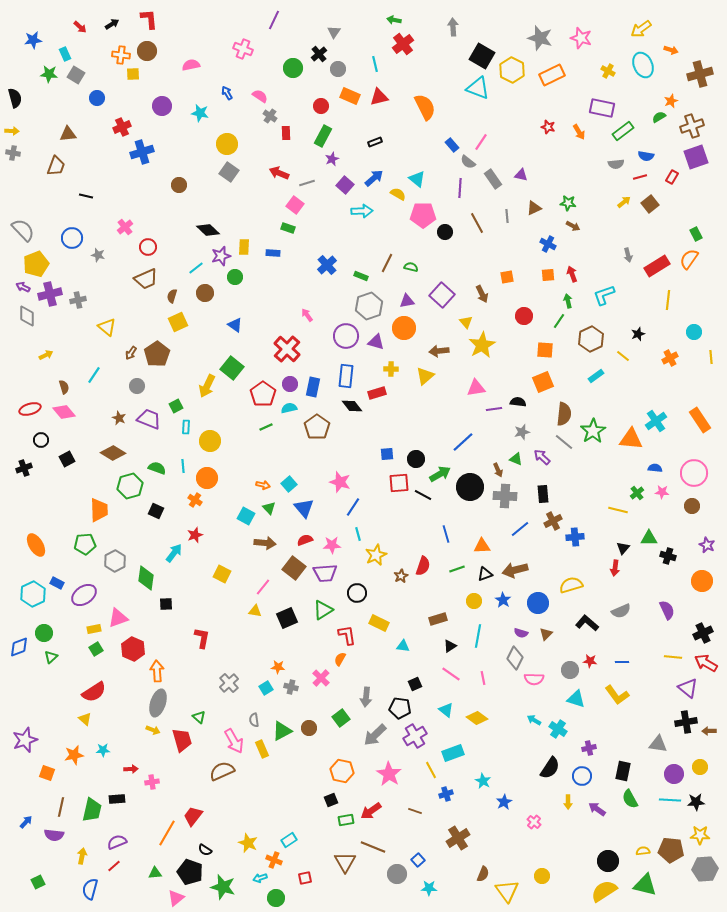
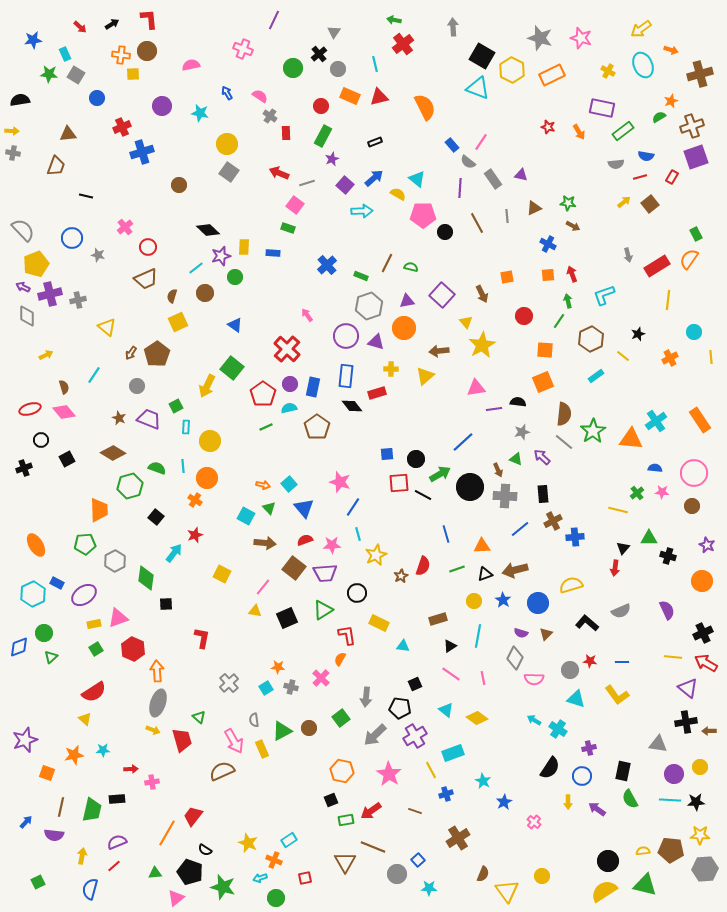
black semicircle at (15, 98): moved 5 px right, 2 px down; rotated 84 degrees counterclockwise
black square at (156, 511): moved 6 px down; rotated 14 degrees clockwise
yellow rectangle at (94, 629): moved 5 px up
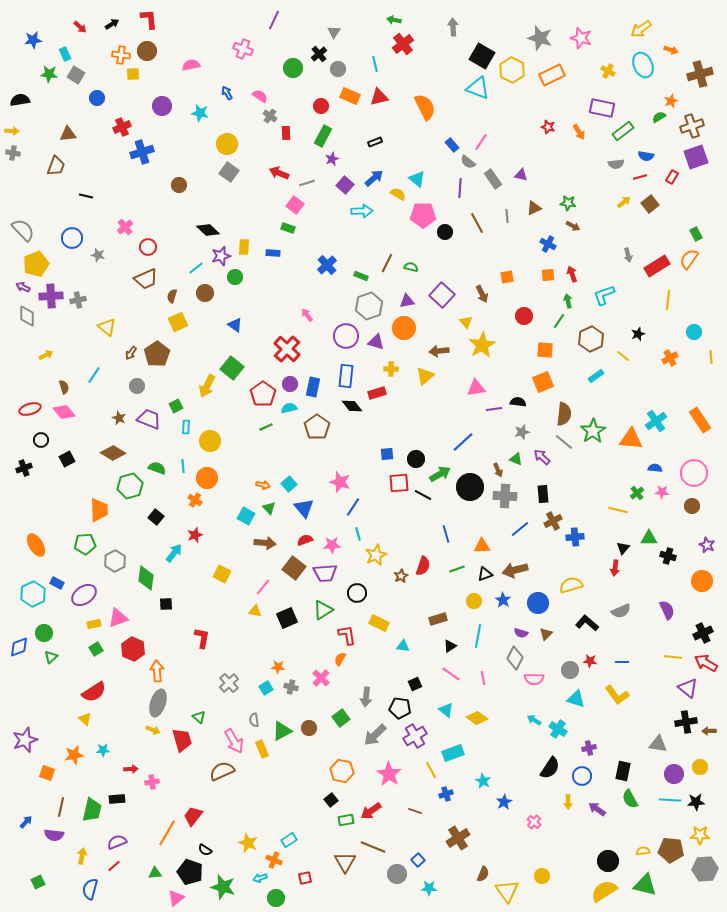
purple cross at (50, 294): moved 1 px right, 2 px down; rotated 10 degrees clockwise
black square at (331, 800): rotated 16 degrees counterclockwise
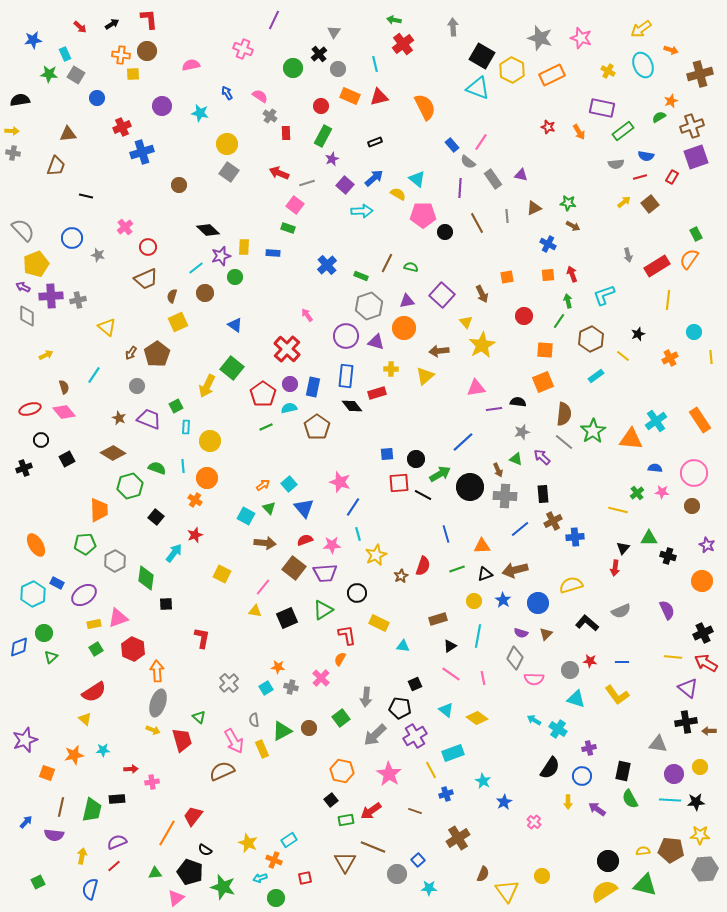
orange arrow at (263, 485): rotated 48 degrees counterclockwise
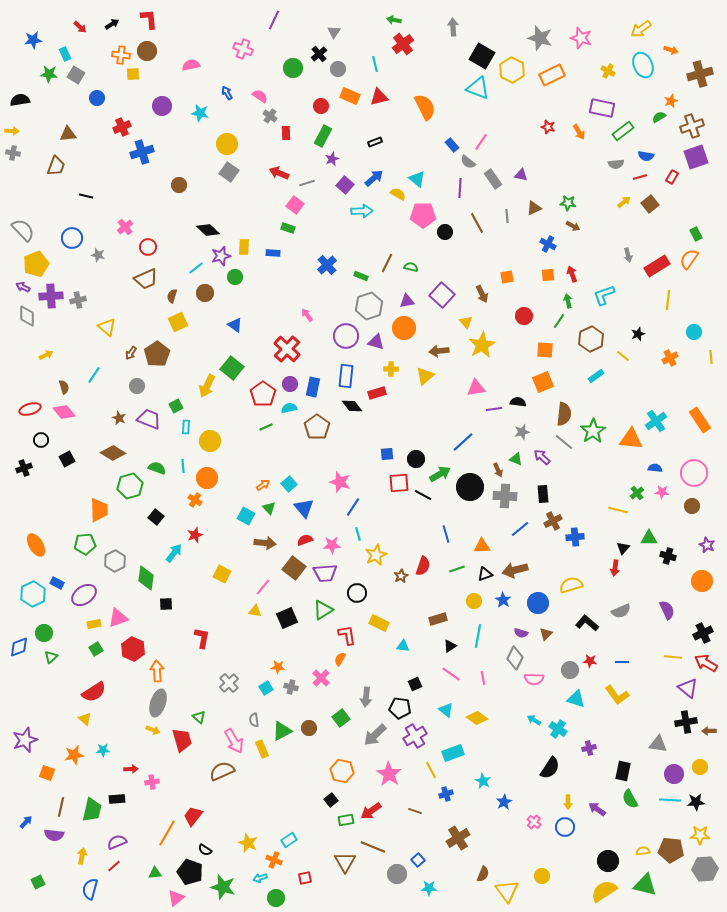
blue circle at (582, 776): moved 17 px left, 51 px down
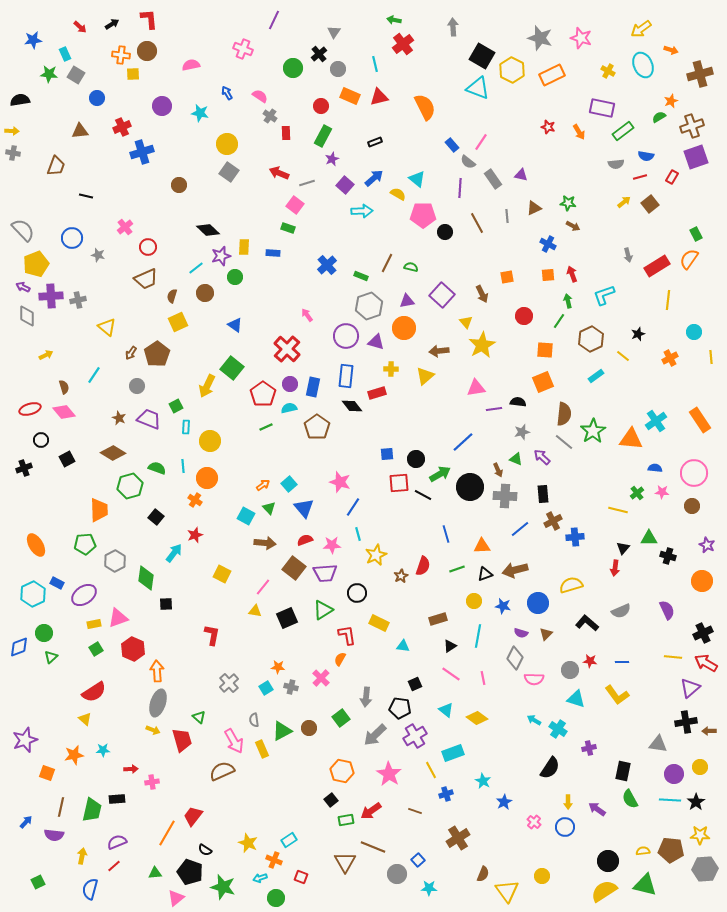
brown triangle at (68, 134): moved 12 px right, 3 px up
blue star at (503, 600): moved 6 px down; rotated 21 degrees counterclockwise
red L-shape at (202, 638): moved 10 px right, 3 px up
purple triangle at (688, 688): moved 2 px right; rotated 40 degrees clockwise
black star at (696, 802): rotated 30 degrees counterclockwise
red square at (305, 878): moved 4 px left, 1 px up; rotated 32 degrees clockwise
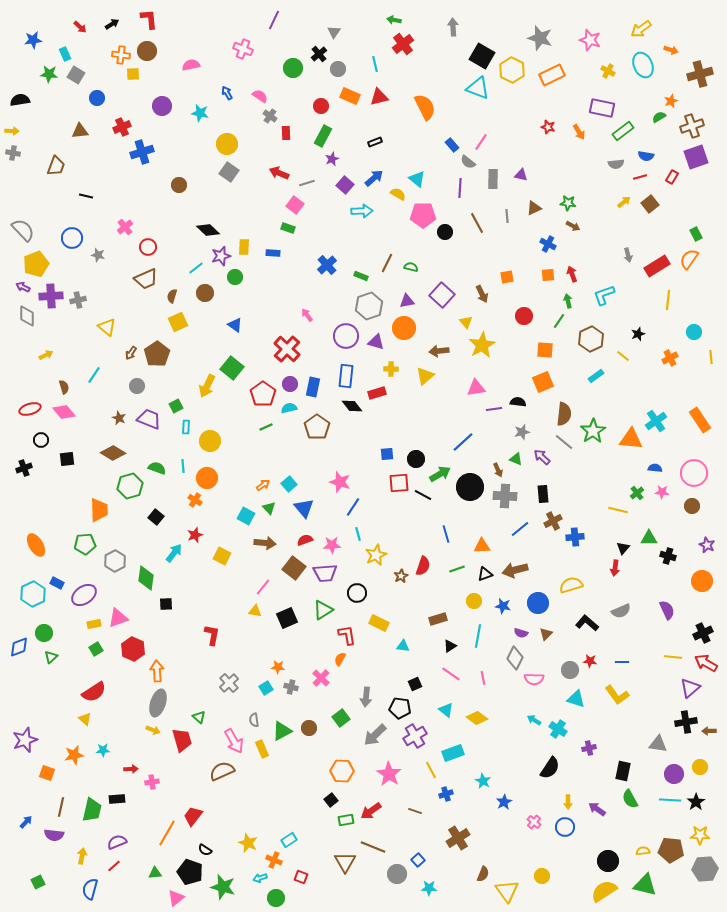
pink star at (581, 38): moved 9 px right, 2 px down
gray rectangle at (493, 179): rotated 36 degrees clockwise
black square at (67, 459): rotated 21 degrees clockwise
yellow square at (222, 574): moved 18 px up
orange hexagon at (342, 771): rotated 10 degrees counterclockwise
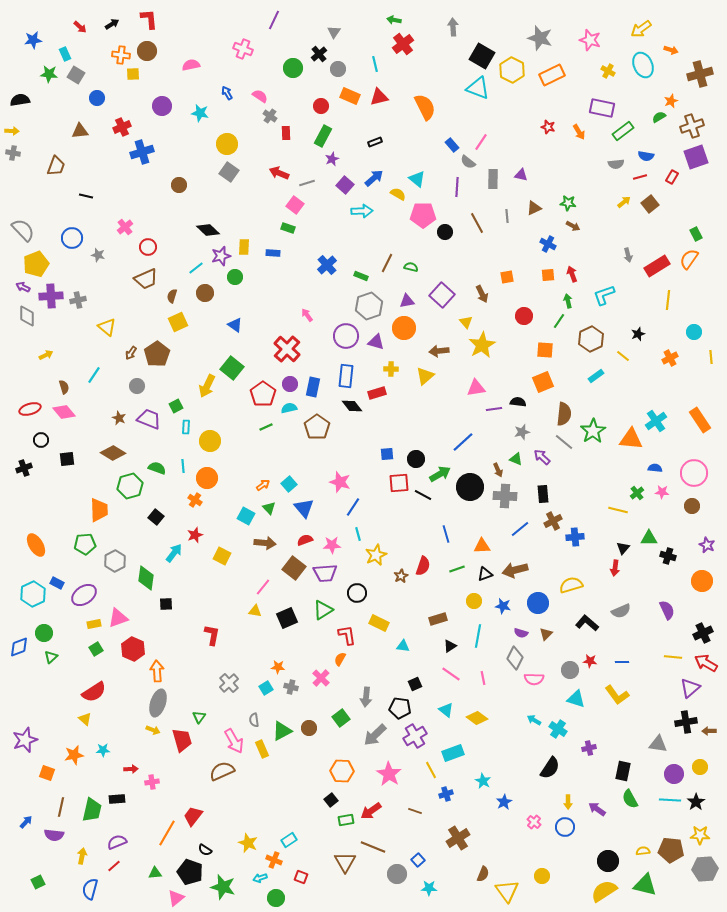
purple line at (460, 188): moved 3 px left, 1 px up
green triangle at (199, 717): rotated 24 degrees clockwise
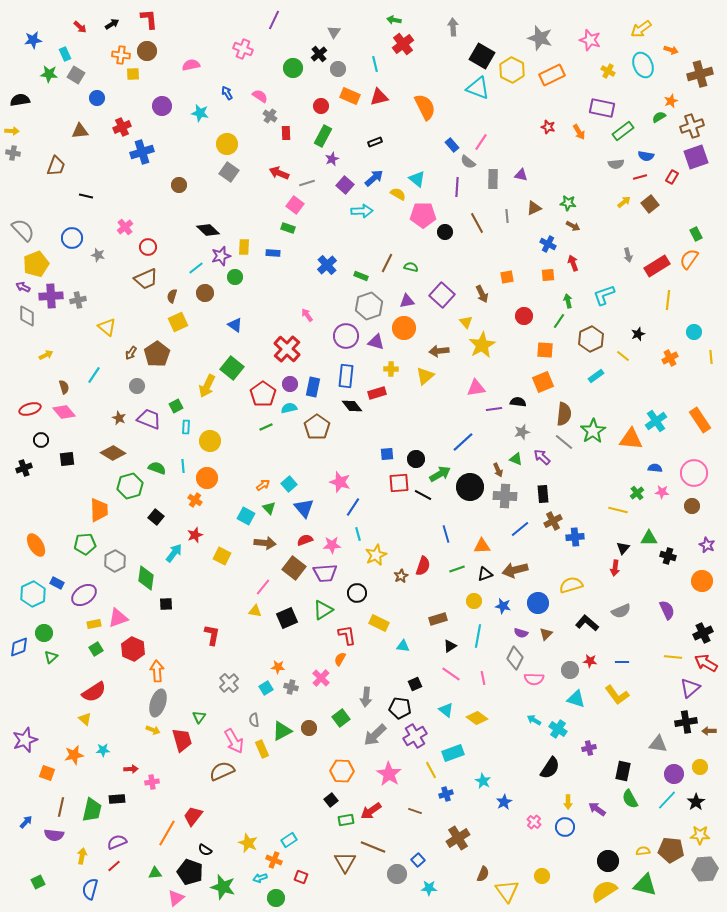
red arrow at (572, 274): moved 1 px right, 11 px up
cyan line at (670, 800): moved 3 px left; rotated 50 degrees counterclockwise
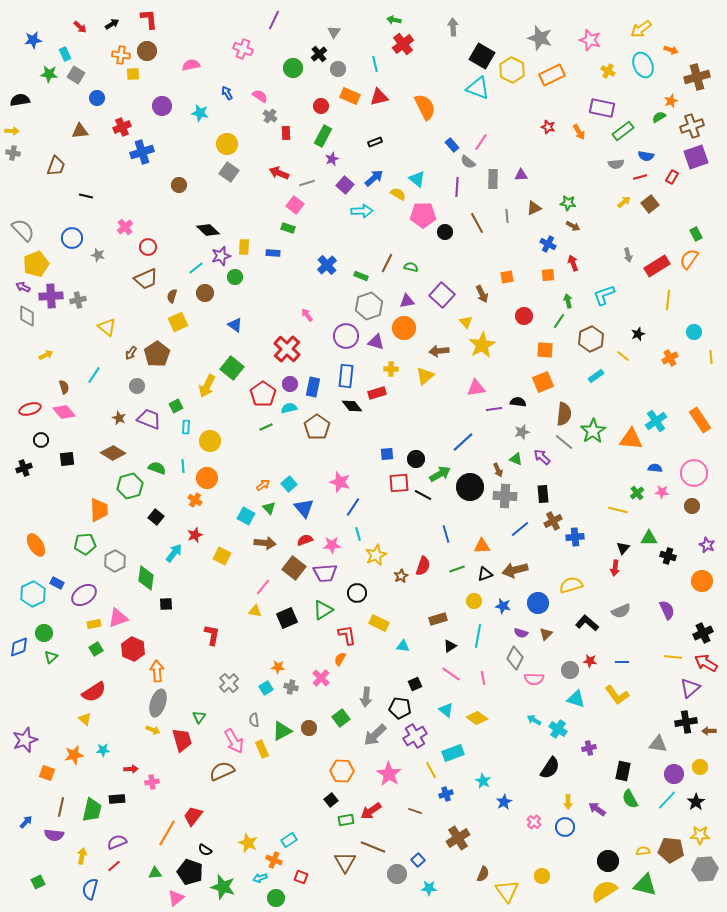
brown cross at (700, 74): moved 3 px left, 3 px down
purple triangle at (521, 175): rotated 16 degrees counterclockwise
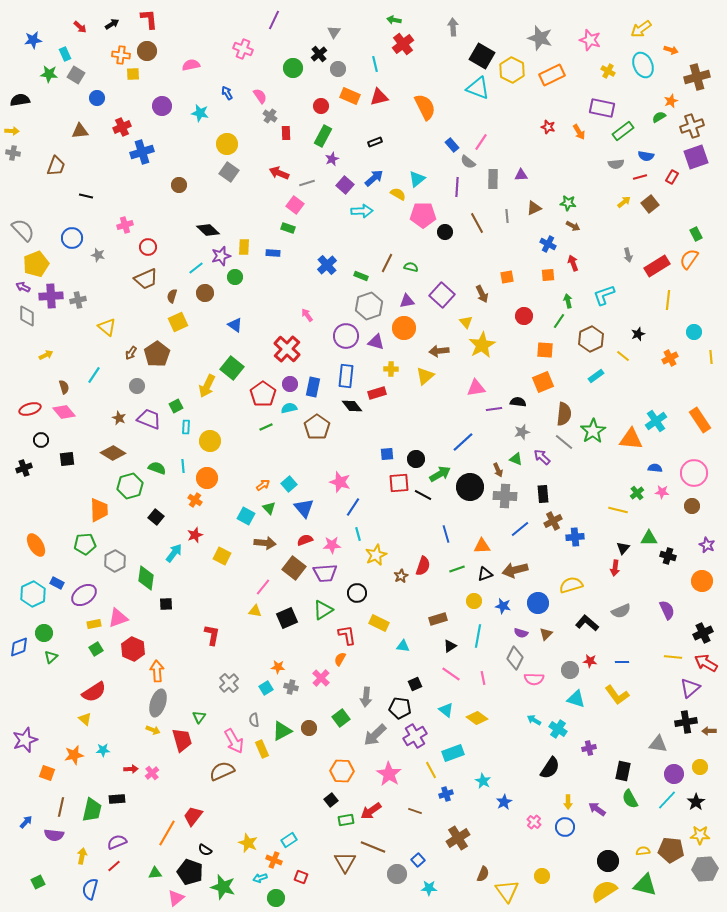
pink semicircle at (260, 96): rotated 21 degrees clockwise
cyan triangle at (417, 179): rotated 42 degrees clockwise
pink cross at (125, 227): moved 2 px up; rotated 21 degrees clockwise
pink cross at (152, 782): moved 9 px up; rotated 32 degrees counterclockwise
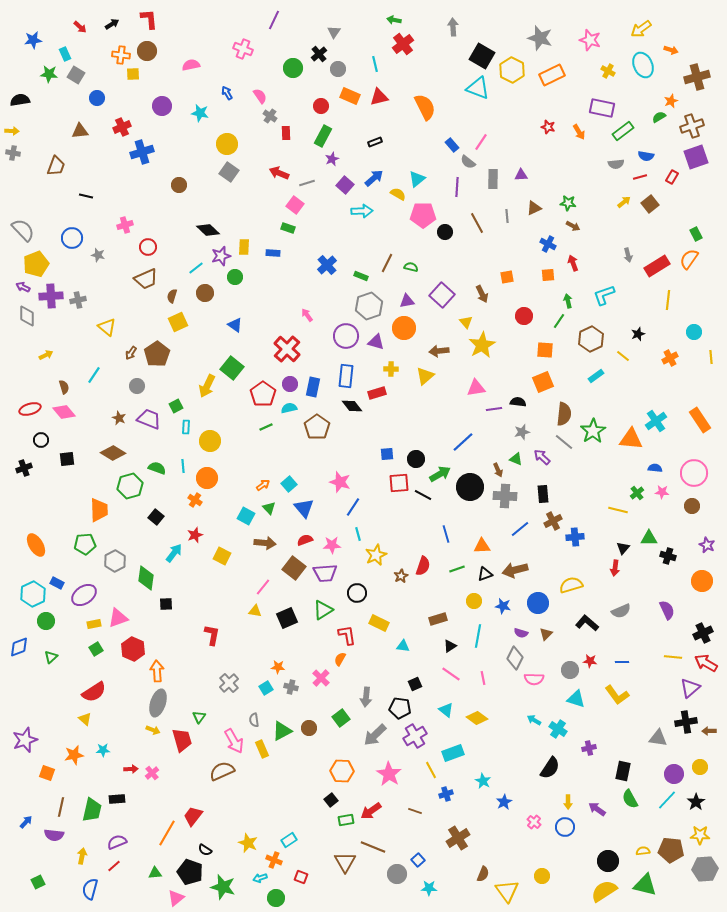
green circle at (44, 633): moved 2 px right, 12 px up
gray triangle at (658, 744): moved 6 px up
